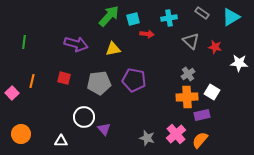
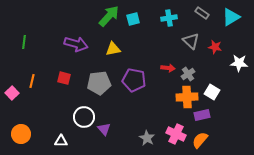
red arrow: moved 21 px right, 34 px down
pink cross: rotated 24 degrees counterclockwise
gray star: rotated 14 degrees clockwise
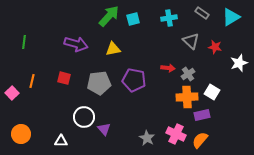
white star: rotated 24 degrees counterclockwise
